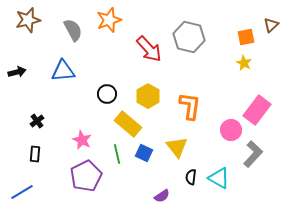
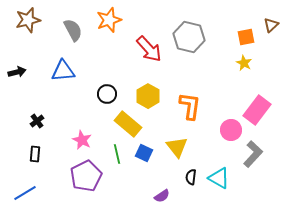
blue line: moved 3 px right, 1 px down
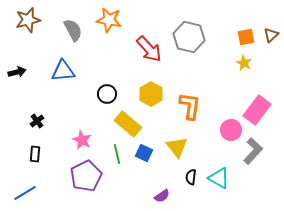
orange star: rotated 30 degrees clockwise
brown triangle: moved 10 px down
yellow hexagon: moved 3 px right, 2 px up
gray L-shape: moved 3 px up
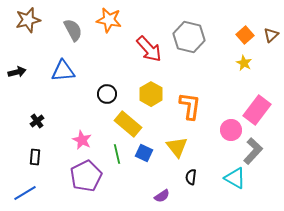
orange square: moved 1 px left, 2 px up; rotated 30 degrees counterclockwise
black rectangle: moved 3 px down
cyan triangle: moved 16 px right
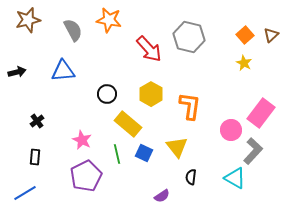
pink rectangle: moved 4 px right, 3 px down
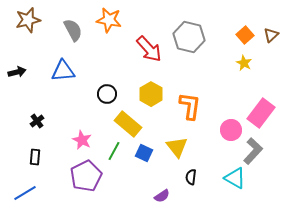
green line: moved 3 px left, 3 px up; rotated 42 degrees clockwise
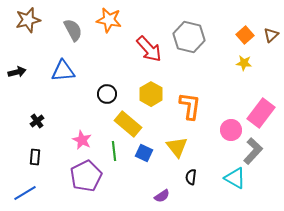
yellow star: rotated 21 degrees counterclockwise
green line: rotated 36 degrees counterclockwise
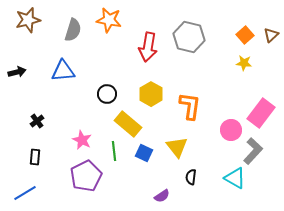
gray semicircle: rotated 45 degrees clockwise
red arrow: moved 1 px left, 2 px up; rotated 52 degrees clockwise
